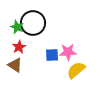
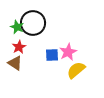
pink star: rotated 24 degrees counterclockwise
brown triangle: moved 2 px up
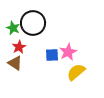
green star: moved 4 px left, 1 px down
yellow semicircle: moved 2 px down
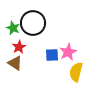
yellow semicircle: rotated 36 degrees counterclockwise
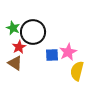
black circle: moved 9 px down
yellow semicircle: moved 1 px right, 1 px up
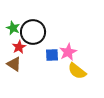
brown triangle: moved 1 px left, 1 px down
yellow semicircle: rotated 66 degrees counterclockwise
